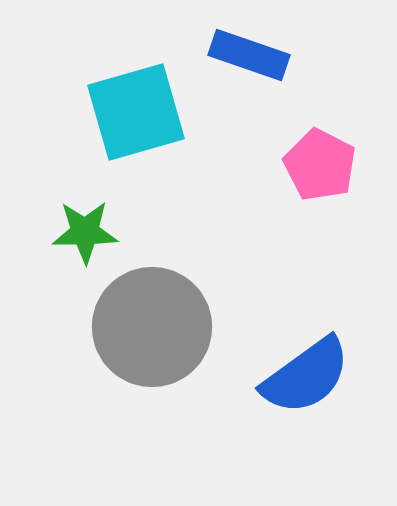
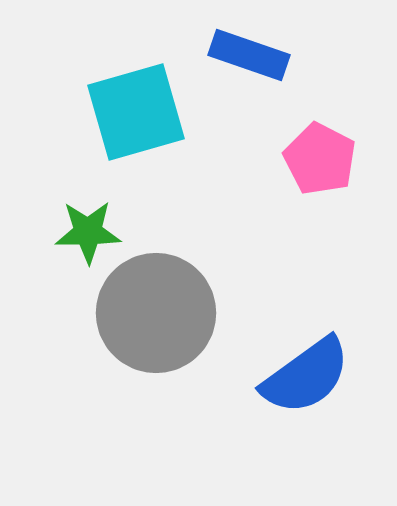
pink pentagon: moved 6 px up
green star: moved 3 px right
gray circle: moved 4 px right, 14 px up
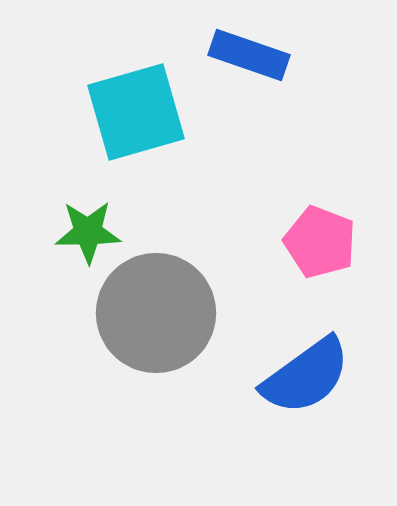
pink pentagon: moved 83 px down; rotated 6 degrees counterclockwise
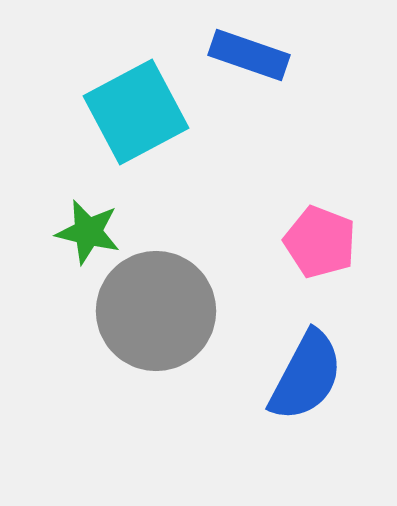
cyan square: rotated 12 degrees counterclockwise
green star: rotated 14 degrees clockwise
gray circle: moved 2 px up
blue semicircle: rotated 26 degrees counterclockwise
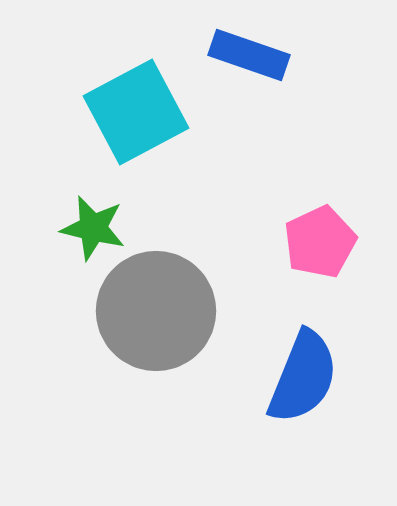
green star: moved 5 px right, 4 px up
pink pentagon: rotated 26 degrees clockwise
blue semicircle: moved 3 px left, 1 px down; rotated 6 degrees counterclockwise
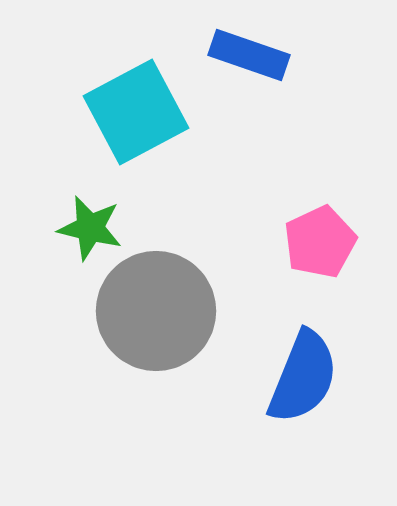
green star: moved 3 px left
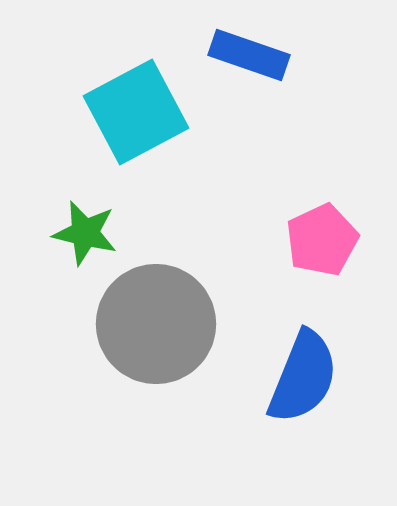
green star: moved 5 px left, 5 px down
pink pentagon: moved 2 px right, 2 px up
gray circle: moved 13 px down
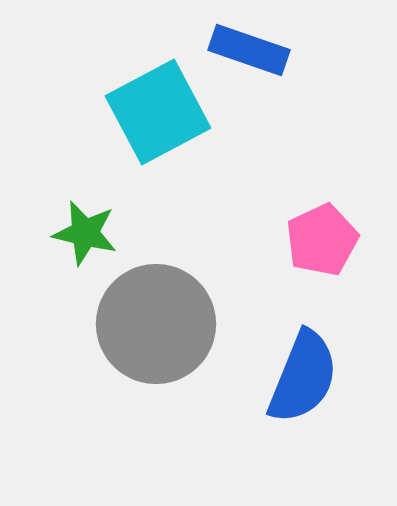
blue rectangle: moved 5 px up
cyan square: moved 22 px right
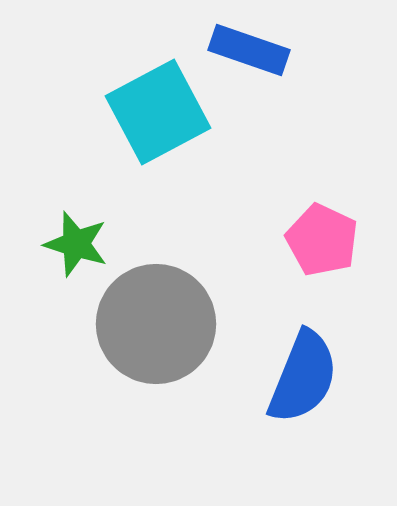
green star: moved 9 px left, 11 px down; rotated 4 degrees clockwise
pink pentagon: rotated 22 degrees counterclockwise
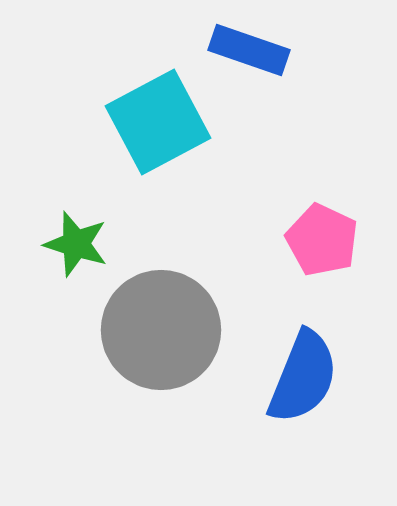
cyan square: moved 10 px down
gray circle: moved 5 px right, 6 px down
